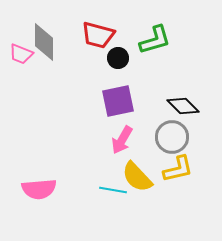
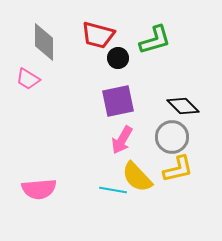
pink trapezoid: moved 7 px right, 25 px down; rotated 10 degrees clockwise
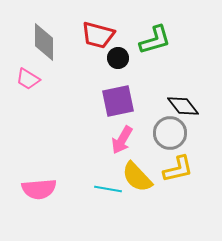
black diamond: rotated 8 degrees clockwise
gray circle: moved 2 px left, 4 px up
cyan line: moved 5 px left, 1 px up
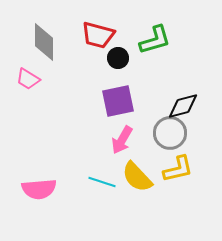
black diamond: rotated 68 degrees counterclockwise
cyan line: moved 6 px left, 7 px up; rotated 8 degrees clockwise
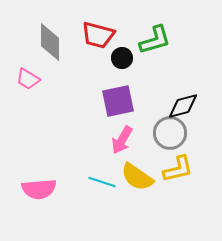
gray diamond: moved 6 px right
black circle: moved 4 px right
yellow semicircle: rotated 12 degrees counterclockwise
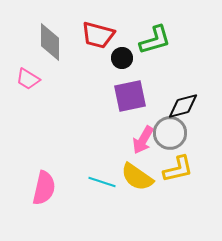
purple square: moved 12 px right, 5 px up
pink arrow: moved 21 px right
pink semicircle: moved 5 px right, 1 px up; rotated 72 degrees counterclockwise
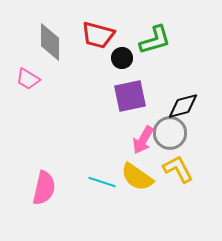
yellow L-shape: rotated 104 degrees counterclockwise
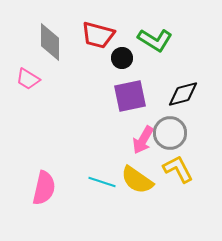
green L-shape: rotated 48 degrees clockwise
black diamond: moved 12 px up
yellow semicircle: moved 3 px down
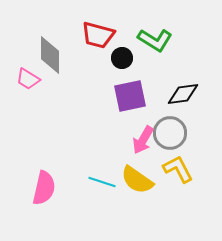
gray diamond: moved 13 px down
black diamond: rotated 8 degrees clockwise
